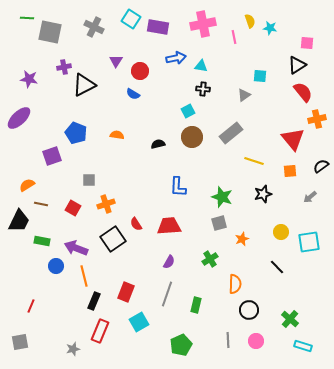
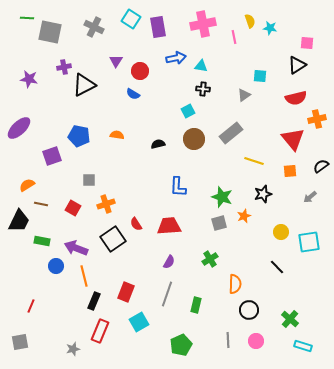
purple rectangle at (158, 27): rotated 70 degrees clockwise
red semicircle at (303, 92): moved 7 px left, 6 px down; rotated 115 degrees clockwise
purple ellipse at (19, 118): moved 10 px down
blue pentagon at (76, 133): moved 3 px right, 3 px down; rotated 10 degrees counterclockwise
brown circle at (192, 137): moved 2 px right, 2 px down
orange star at (242, 239): moved 2 px right, 23 px up
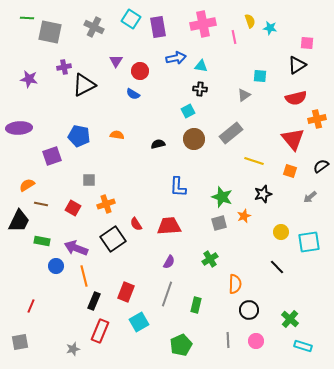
black cross at (203, 89): moved 3 px left
purple ellipse at (19, 128): rotated 40 degrees clockwise
orange square at (290, 171): rotated 24 degrees clockwise
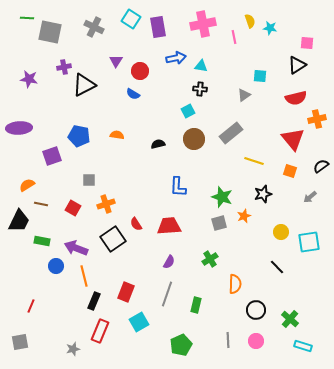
black circle at (249, 310): moved 7 px right
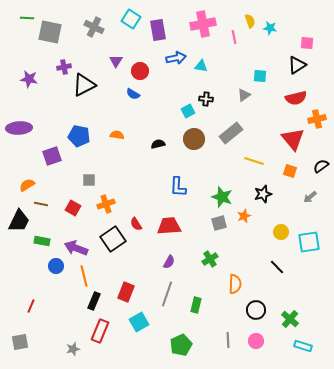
purple rectangle at (158, 27): moved 3 px down
black cross at (200, 89): moved 6 px right, 10 px down
